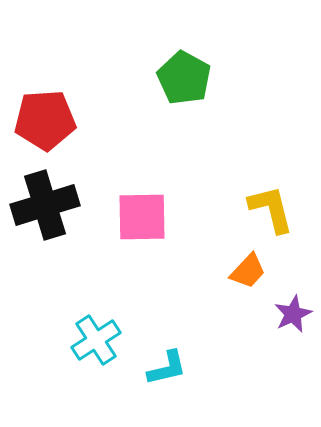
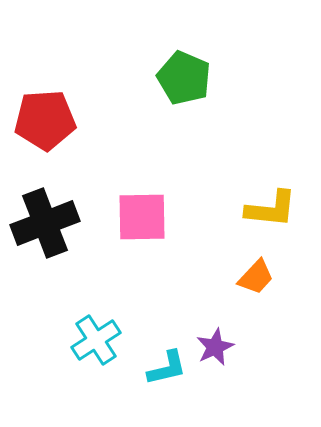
green pentagon: rotated 6 degrees counterclockwise
black cross: moved 18 px down; rotated 4 degrees counterclockwise
yellow L-shape: rotated 110 degrees clockwise
orange trapezoid: moved 8 px right, 6 px down
purple star: moved 78 px left, 33 px down
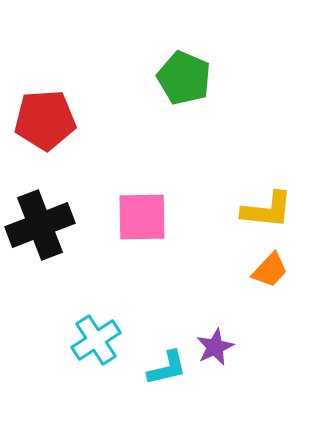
yellow L-shape: moved 4 px left, 1 px down
black cross: moved 5 px left, 2 px down
orange trapezoid: moved 14 px right, 7 px up
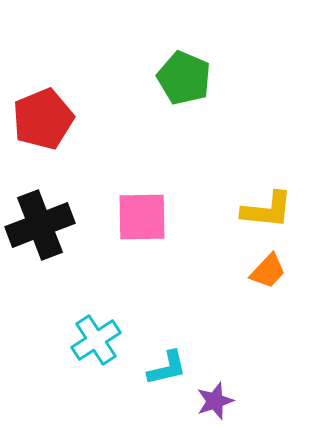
red pentagon: moved 2 px left, 1 px up; rotated 18 degrees counterclockwise
orange trapezoid: moved 2 px left, 1 px down
purple star: moved 54 px down; rotated 6 degrees clockwise
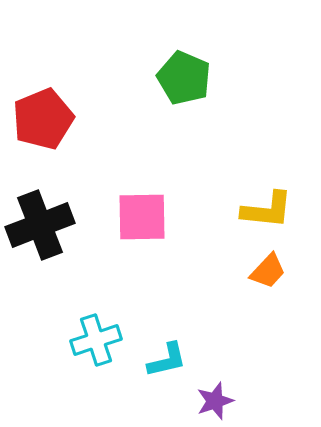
cyan cross: rotated 15 degrees clockwise
cyan L-shape: moved 8 px up
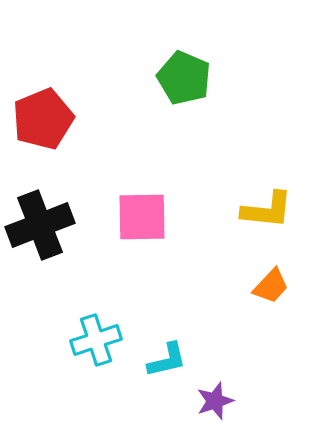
orange trapezoid: moved 3 px right, 15 px down
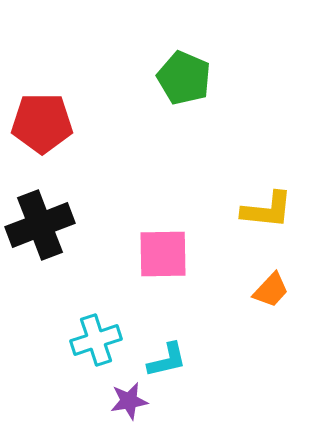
red pentagon: moved 1 px left, 4 px down; rotated 22 degrees clockwise
pink square: moved 21 px right, 37 px down
orange trapezoid: moved 4 px down
purple star: moved 86 px left; rotated 9 degrees clockwise
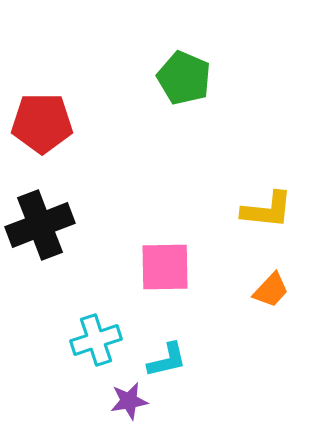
pink square: moved 2 px right, 13 px down
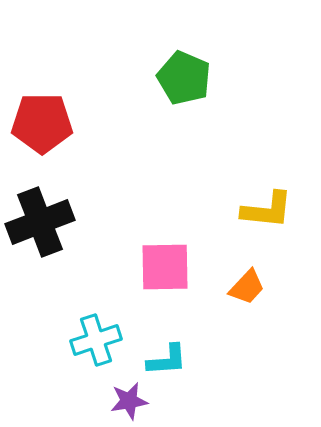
black cross: moved 3 px up
orange trapezoid: moved 24 px left, 3 px up
cyan L-shape: rotated 9 degrees clockwise
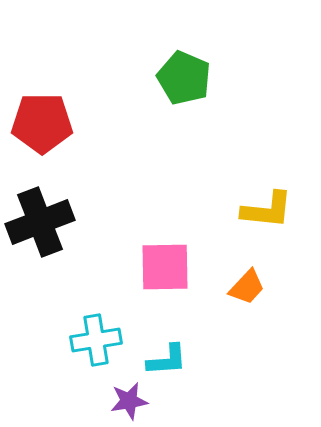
cyan cross: rotated 9 degrees clockwise
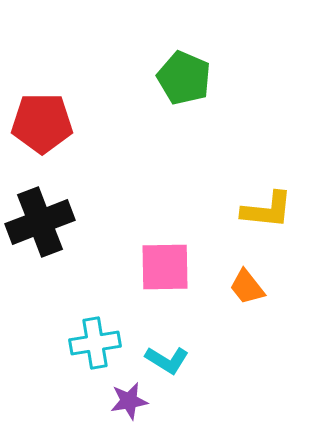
orange trapezoid: rotated 99 degrees clockwise
cyan cross: moved 1 px left, 3 px down
cyan L-shape: rotated 36 degrees clockwise
